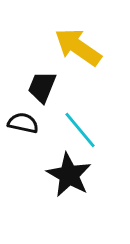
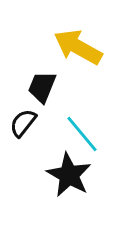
yellow arrow: rotated 6 degrees counterclockwise
black semicircle: rotated 64 degrees counterclockwise
cyan line: moved 2 px right, 4 px down
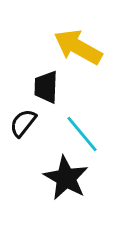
black trapezoid: moved 4 px right; rotated 20 degrees counterclockwise
black star: moved 3 px left, 3 px down
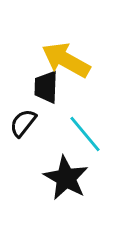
yellow arrow: moved 12 px left, 13 px down
cyan line: moved 3 px right
